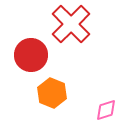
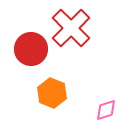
red cross: moved 4 px down
red circle: moved 6 px up
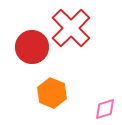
red circle: moved 1 px right, 2 px up
pink diamond: moved 1 px left, 1 px up
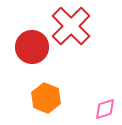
red cross: moved 2 px up
orange hexagon: moved 6 px left, 5 px down
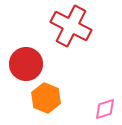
red cross: rotated 18 degrees counterclockwise
red circle: moved 6 px left, 17 px down
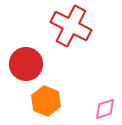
orange hexagon: moved 3 px down
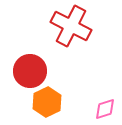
red circle: moved 4 px right, 7 px down
orange hexagon: moved 1 px right, 1 px down; rotated 12 degrees clockwise
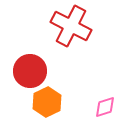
pink diamond: moved 2 px up
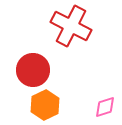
red circle: moved 3 px right, 1 px up
orange hexagon: moved 2 px left, 3 px down
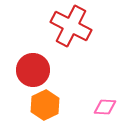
pink diamond: rotated 20 degrees clockwise
